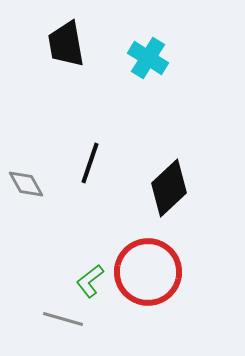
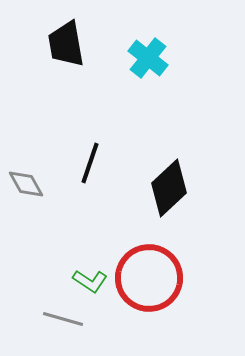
cyan cross: rotated 6 degrees clockwise
red circle: moved 1 px right, 6 px down
green L-shape: rotated 108 degrees counterclockwise
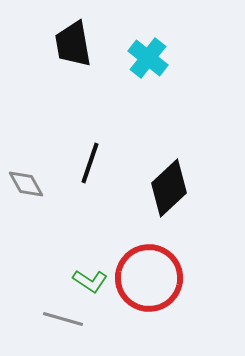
black trapezoid: moved 7 px right
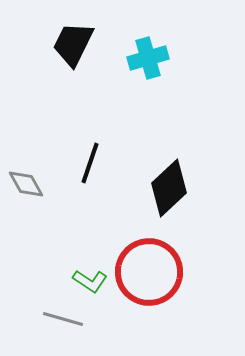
black trapezoid: rotated 36 degrees clockwise
cyan cross: rotated 36 degrees clockwise
red circle: moved 6 px up
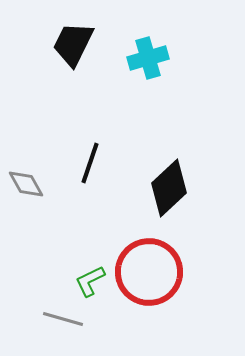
green L-shape: rotated 120 degrees clockwise
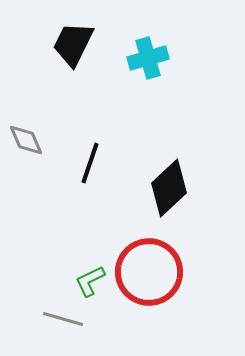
gray diamond: moved 44 px up; rotated 6 degrees clockwise
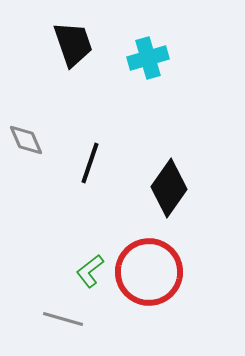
black trapezoid: rotated 135 degrees clockwise
black diamond: rotated 12 degrees counterclockwise
green L-shape: moved 10 px up; rotated 12 degrees counterclockwise
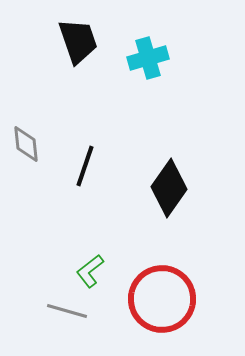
black trapezoid: moved 5 px right, 3 px up
gray diamond: moved 4 px down; rotated 18 degrees clockwise
black line: moved 5 px left, 3 px down
red circle: moved 13 px right, 27 px down
gray line: moved 4 px right, 8 px up
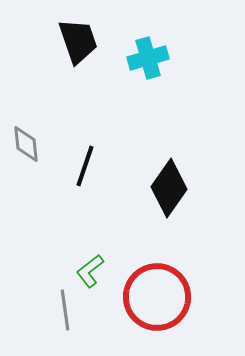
red circle: moved 5 px left, 2 px up
gray line: moved 2 px left, 1 px up; rotated 66 degrees clockwise
